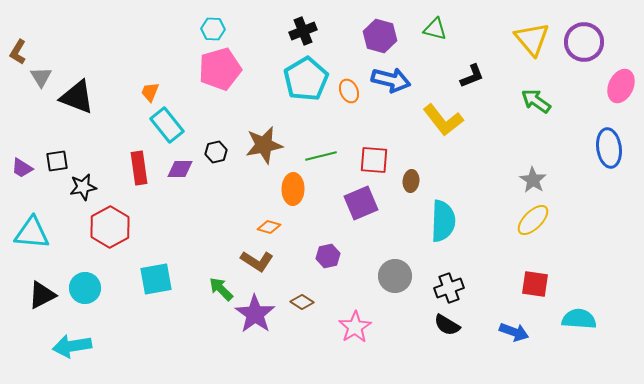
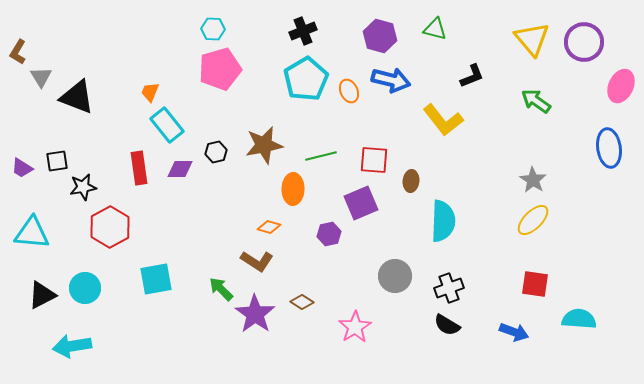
purple hexagon at (328, 256): moved 1 px right, 22 px up
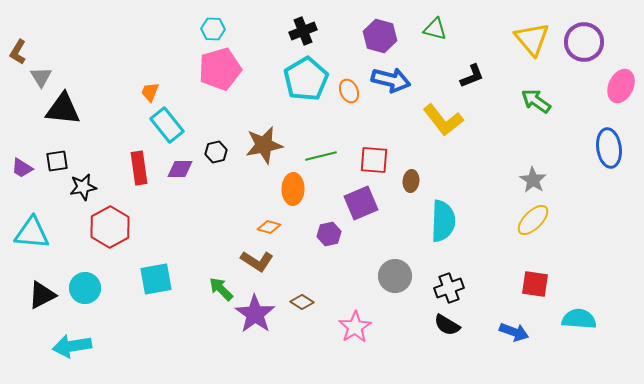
black triangle at (77, 97): moved 14 px left, 12 px down; rotated 15 degrees counterclockwise
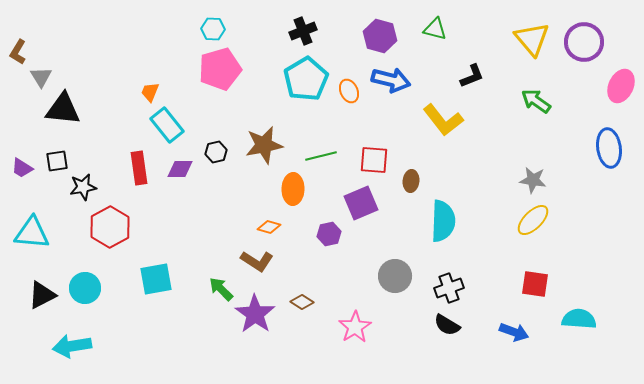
gray star at (533, 180): rotated 24 degrees counterclockwise
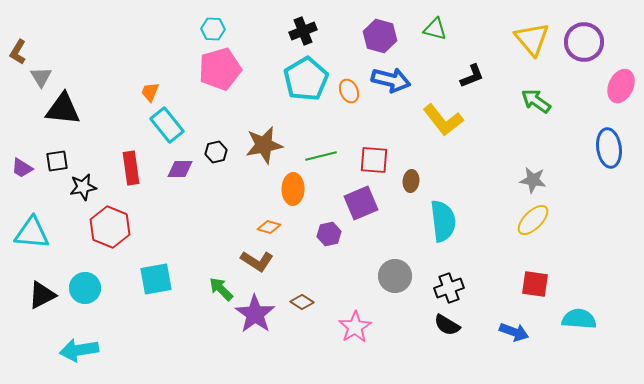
red rectangle at (139, 168): moved 8 px left
cyan semicircle at (443, 221): rotated 9 degrees counterclockwise
red hexagon at (110, 227): rotated 9 degrees counterclockwise
cyan arrow at (72, 346): moved 7 px right, 4 px down
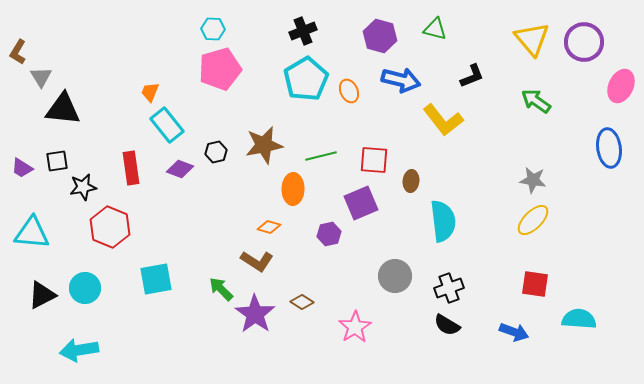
blue arrow at (391, 80): moved 10 px right
purple diamond at (180, 169): rotated 20 degrees clockwise
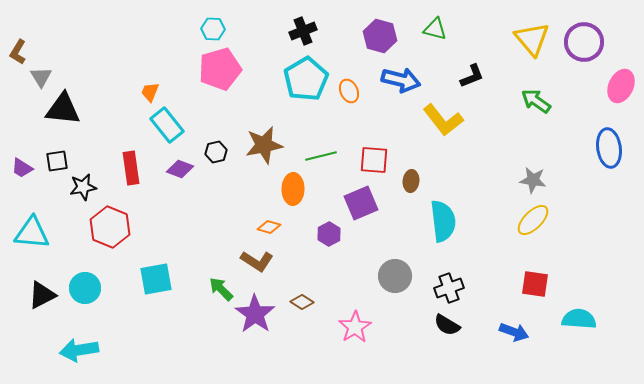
purple hexagon at (329, 234): rotated 15 degrees counterclockwise
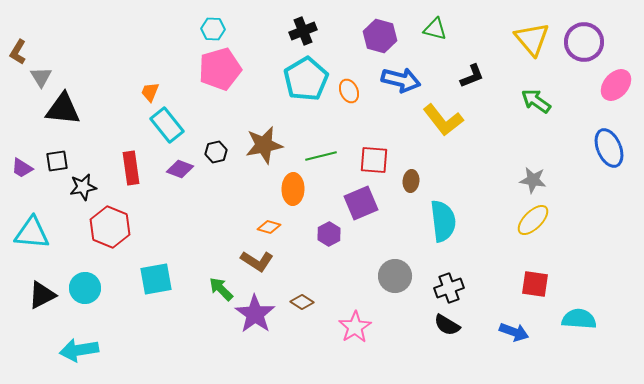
pink ellipse at (621, 86): moved 5 px left, 1 px up; rotated 16 degrees clockwise
blue ellipse at (609, 148): rotated 15 degrees counterclockwise
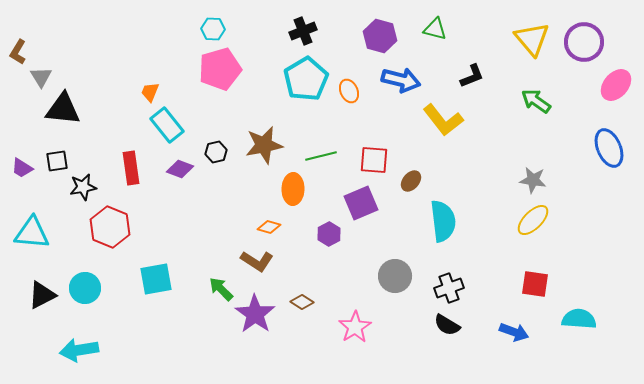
brown ellipse at (411, 181): rotated 35 degrees clockwise
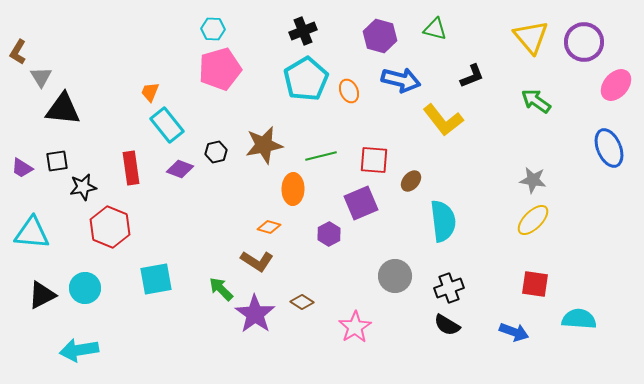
yellow triangle at (532, 39): moved 1 px left, 2 px up
